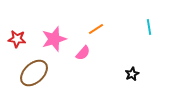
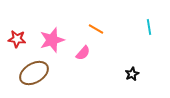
orange line: rotated 63 degrees clockwise
pink star: moved 2 px left, 1 px down
brown ellipse: rotated 12 degrees clockwise
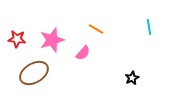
black star: moved 4 px down
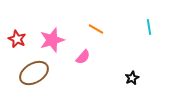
red star: rotated 18 degrees clockwise
pink semicircle: moved 4 px down
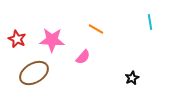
cyan line: moved 1 px right, 5 px up
pink star: rotated 20 degrees clockwise
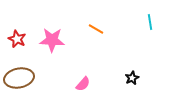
pink semicircle: moved 27 px down
brown ellipse: moved 15 px left, 5 px down; rotated 20 degrees clockwise
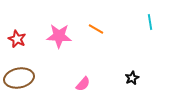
pink star: moved 7 px right, 4 px up
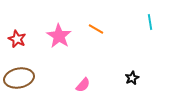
pink star: rotated 30 degrees clockwise
pink semicircle: moved 1 px down
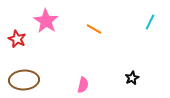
cyan line: rotated 35 degrees clockwise
orange line: moved 2 px left
pink star: moved 13 px left, 15 px up
brown ellipse: moved 5 px right, 2 px down; rotated 8 degrees clockwise
pink semicircle: rotated 28 degrees counterclockwise
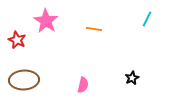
cyan line: moved 3 px left, 3 px up
orange line: rotated 21 degrees counterclockwise
red star: moved 1 px down
